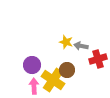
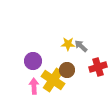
yellow star: moved 2 px right, 2 px down; rotated 16 degrees counterclockwise
gray arrow: rotated 32 degrees clockwise
red cross: moved 8 px down
purple circle: moved 1 px right, 4 px up
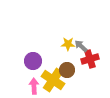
red cross: moved 8 px left, 8 px up
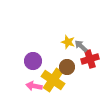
yellow star: moved 2 px up; rotated 16 degrees clockwise
brown circle: moved 3 px up
pink arrow: rotated 77 degrees counterclockwise
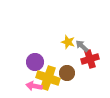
gray arrow: moved 1 px right
purple circle: moved 2 px right, 1 px down
brown circle: moved 6 px down
yellow cross: moved 5 px left, 2 px up; rotated 15 degrees counterclockwise
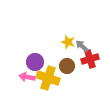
brown circle: moved 7 px up
pink arrow: moved 7 px left, 9 px up
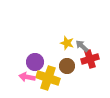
yellow star: moved 1 px left, 1 px down
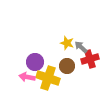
gray arrow: moved 1 px left, 1 px down
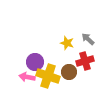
gray arrow: moved 7 px right, 8 px up
red cross: moved 5 px left, 2 px down
brown circle: moved 2 px right, 6 px down
yellow cross: moved 2 px up
